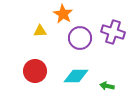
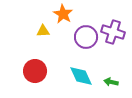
yellow triangle: moved 3 px right
purple circle: moved 6 px right, 1 px up
cyan diamond: moved 5 px right; rotated 65 degrees clockwise
green arrow: moved 4 px right, 4 px up
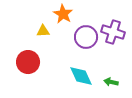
red circle: moved 7 px left, 9 px up
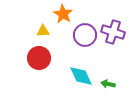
purple circle: moved 1 px left, 2 px up
red circle: moved 11 px right, 4 px up
green arrow: moved 3 px left, 2 px down
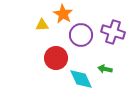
yellow triangle: moved 1 px left, 6 px up
purple circle: moved 4 px left
red circle: moved 17 px right
cyan diamond: moved 3 px down
green arrow: moved 3 px left, 15 px up
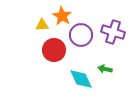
orange star: moved 1 px left, 2 px down
red circle: moved 2 px left, 8 px up
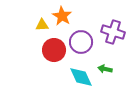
purple circle: moved 7 px down
cyan diamond: moved 2 px up
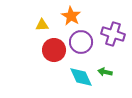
orange star: moved 9 px right
purple cross: moved 2 px down
green arrow: moved 3 px down
